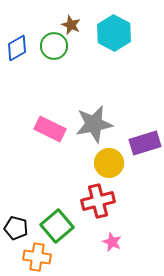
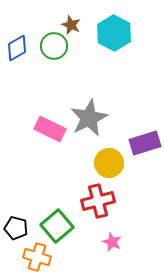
gray star: moved 5 px left, 6 px up; rotated 15 degrees counterclockwise
orange cross: rotated 8 degrees clockwise
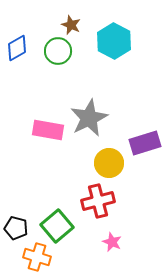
cyan hexagon: moved 8 px down
green circle: moved 4 px right, 5 px down
pink rectangle: moved 2 px left, 1 px down; rotated 16 degrees counterclockwise
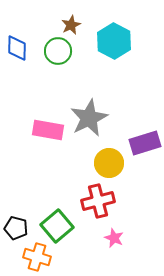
brown star: rotated 24 degrees clockwise
blue diamond: rotated 60 degrees counterclockwise
pink star: moved 2 px right, 4 px up
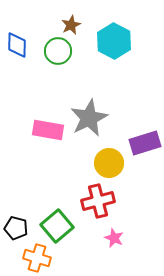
blue diamond: moved 3 px up
orange cross: moved 1 px down
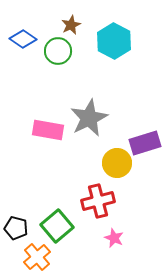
blue diamond: moved 6 px right, 6 px up; rotated 56 degrees counterclockwise
yellow circle: moved 8 px right
orange cross: moved 1 px up; rotated 32 degrees clockwise
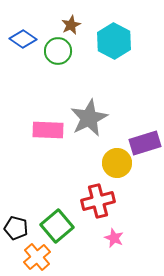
pink rectangle: rotated 8 degrees counterclockwise
